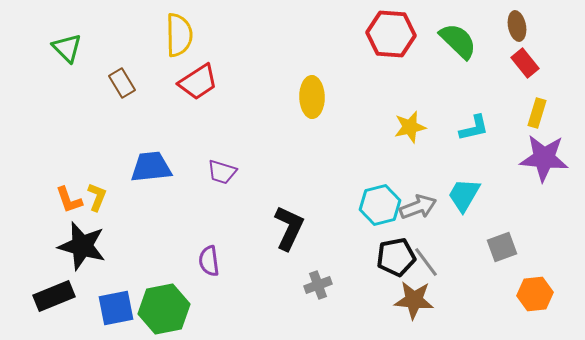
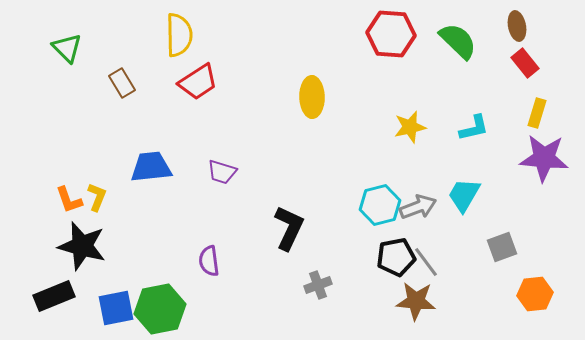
brown star: moved 2 px right, 1 px down
green hexagon: moved 4 px left
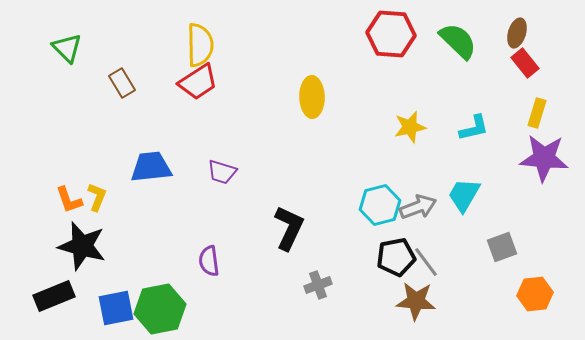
brown ellipse: moved 7 px down; rotated 28 degrees clockwise
yellow semicircle: moved 21 px right, 10 px down
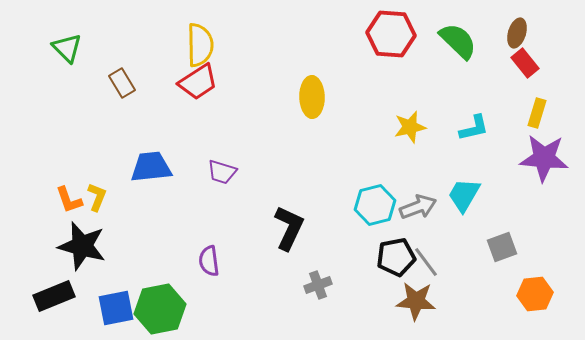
cyan hexagon: moved 5 px left
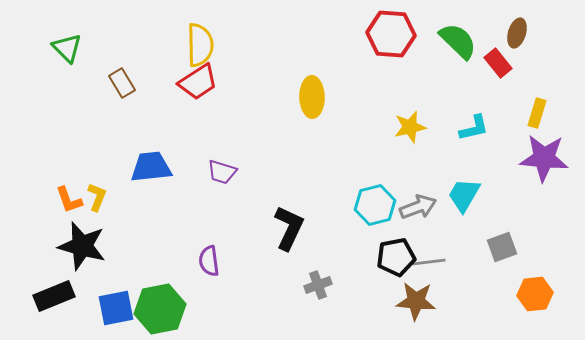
red rectangle: moved 27 px left
gray line: moved 3 px right; rotated 60 degrees counterclockwise
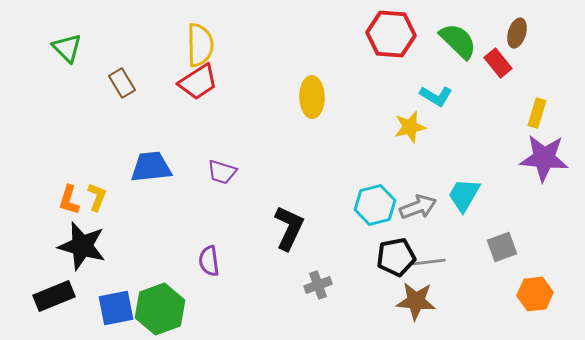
cyan L-shape: moved 38 px left, 32 px up; rotated 44 degrees clockwise
orange L-shape: rotated 36 degrees clockwise
green hexagon: rotated 9 degrees counterclockwise
